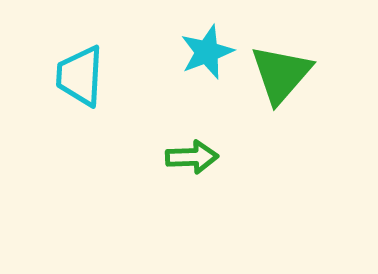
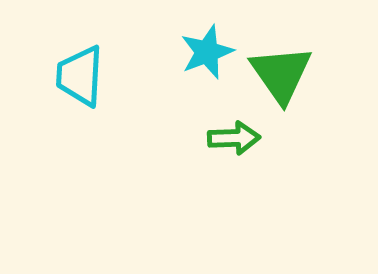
green triangle: rotated 16 degrees counterclockwise
green arrow: moved 42 px right, 19 px up
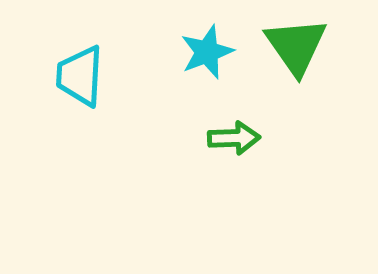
green triangle: moved 15 px right, 28 px up
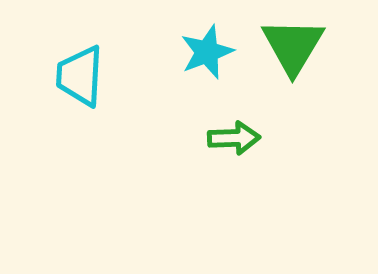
green triangle: moved 3 px left; rotated 6 degrees clockwise
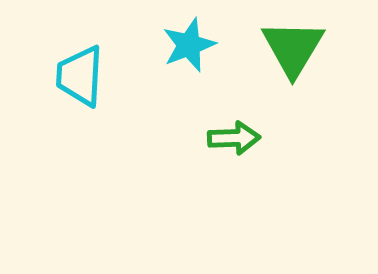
green triangle: moved 2 px down
cyan star: moved 18 px left, 7 px up
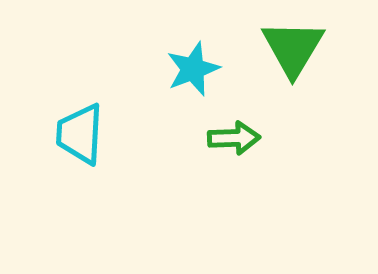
cyan star: moved 4 px right, 24 px down
cyan trapezoid: moved 58 px down
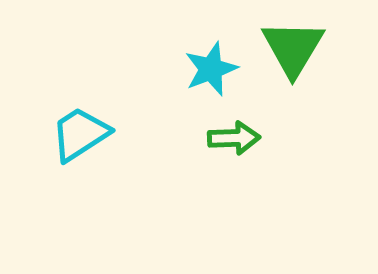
cyan star: moved 18 px right
cyan trapezoid: rotated 54 degrees clockwise
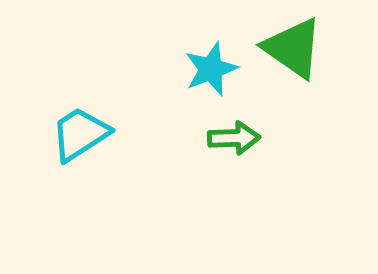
green triangle: rotated 26 degrees counterclockwise
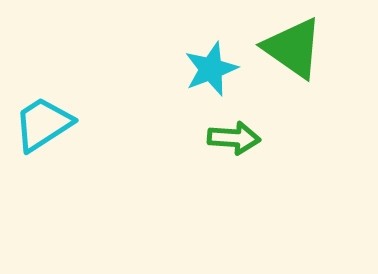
cyan trapezoid: moved 37 px left, 10 px up
green arrow: rotated 6 degrees clockwise
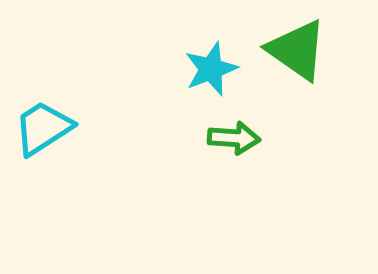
green triangle: moved 4 px right, 2 px down
cyan trapezoid: moved 4 px down
